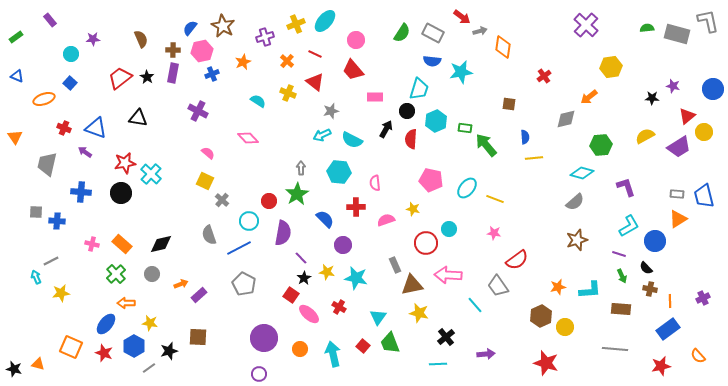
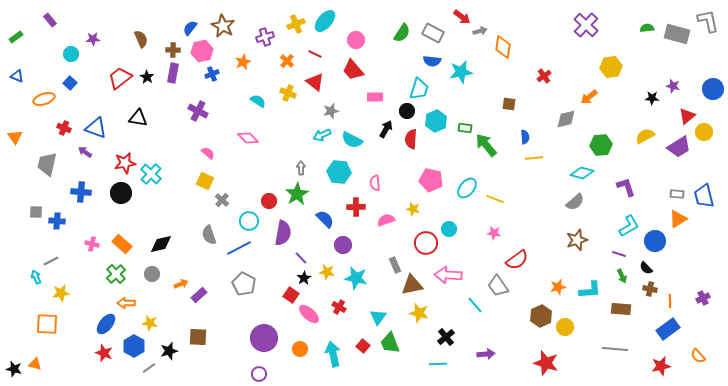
orange square at (71, 347): moved 24 px left, 23 px up; rotated 20 degrees counterclockwise
orange triangle at (38, 364): moved 3 px left
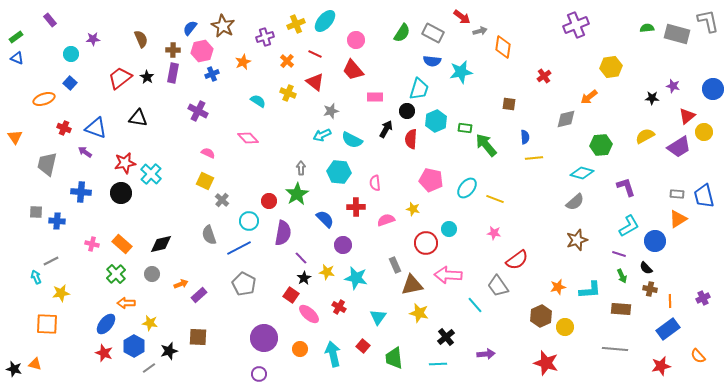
purple cross at (586, 25): moved 10 px left; rotated 25 degrees clockwise
blue triangle at (17, 76): moved 18 px up
pink semicircle at (208, 153): rotated 16 degrees counterclockwise
green trapezoid at (390, 343): moved 4 px right, 15 px down; rotated 15 degrees clockwise
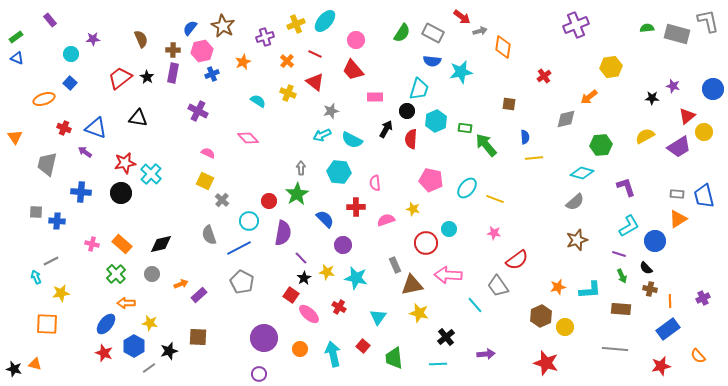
gray pentagon at (244, 284): moved 2 px left, 2 px up
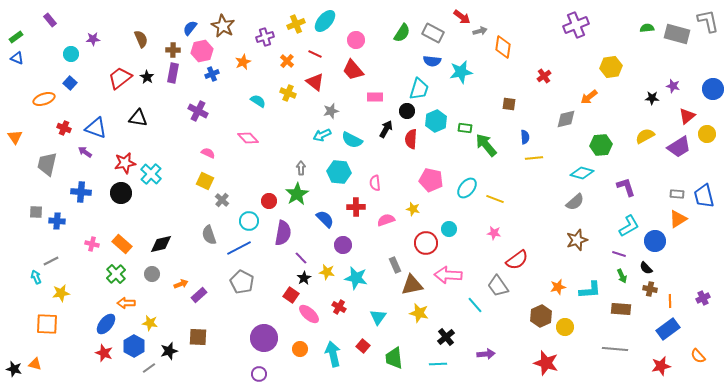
yellow circle at (704, 132): moved 3 px right, 2 px down
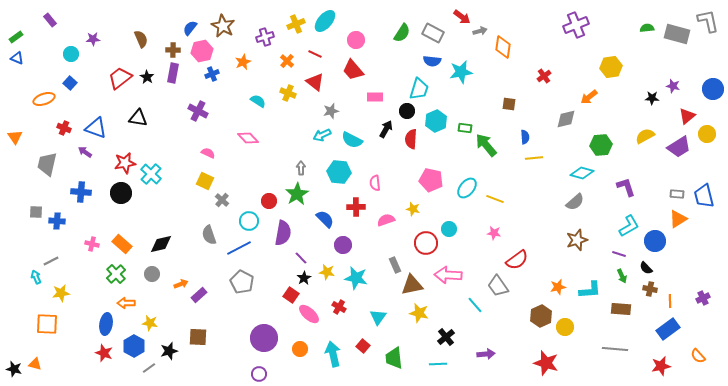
blue ellipse at (106, 324): rotated 30 degrees counterclockwise
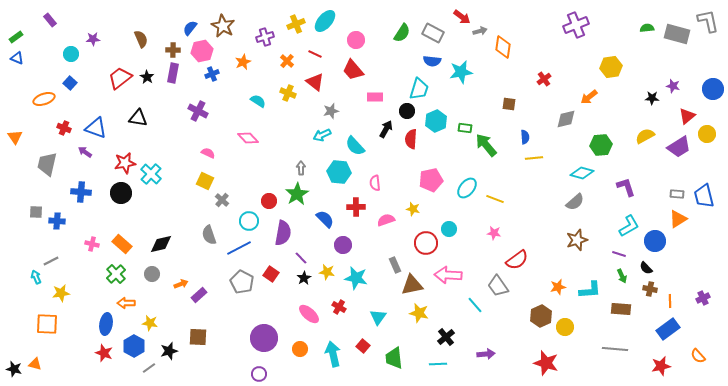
red cross at (544, 76): moved 3 px down
cyan semicircle at (352, 140): moved 3 px right, 6 px down; rotated 20 degrees clockwise
pink pentagon at (431, 180): rotated 25 degrees counterclockwise
red square at (291, 295): moved 20 px left, 21 px up
